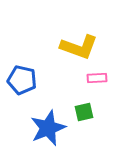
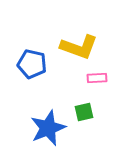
blue pentagon: moved 10 px right, 16 px up
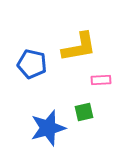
yellow L-shape: rotated 30 degrees counterclockwise
pink rectangle: moved 4 px right, 2 px down
blue star: rotated 6 degrees clockwise
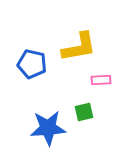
blue star: rotated 12 degrees clockwise
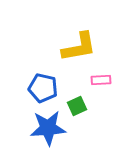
blue pentagon: moved 11 px right, 24 px down
green square: moved 7 px left, 6 px up; rotated 12 degrees counterclockwise
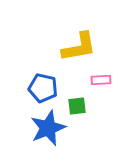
green square: rotated 18 degrees clockwise
blue star: rotated 18 degrees counterclockwise
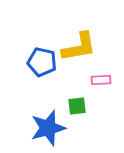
blue pentagon: moved 1 px left, 26 px up
blue star: rotated 6 degrees clockwise
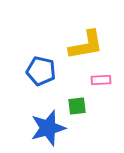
yellow L-shape: moved 7 px right, 2 px up
blue pentagon: moved 1 px left, 9 px down
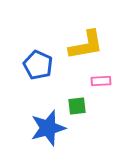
blue pentagon: moved 3 px left, 6 px up; rotated 12 degrees clockwise
pink rectangle: moved 1 px down
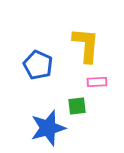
yellow L-shape: rotated 75 degrees counterclockwise
pink rectangle: moved 4 px left, 1 px down
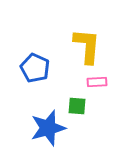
yellow L-shape: moved 1 px right, 1 px down
blue pentagon: moved 3 px left, 3 px down
green square: rotated 12 degrees clockwise
